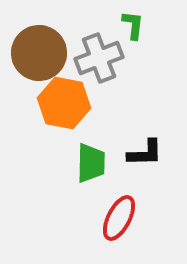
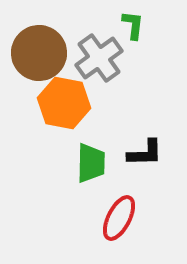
gray cross: rotated 15 degrees counterclockwise
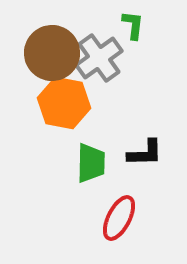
brown circle: moved 13 px right
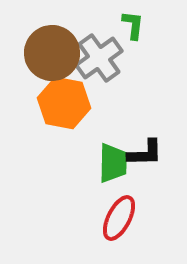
green trapezoid: moved 22 px right
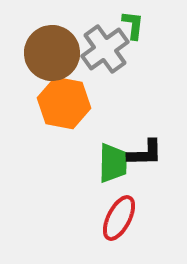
gray cross: moved 6 px right, 9 px up
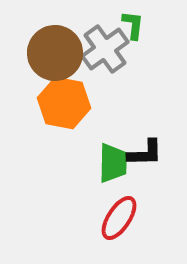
brown circle: moved 3 px right
red ellipse: rotated 6 degrees clockwise
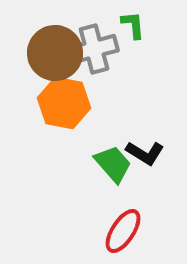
green L-shape: rotated 12 degrees counterclockwise
gray cross: moved 11 px left; rotated 21 degrees clockwise
black L-shape: rotated 33 degrees clockwise
green trapezoid: moved 1 px down; rotated 42 degrees counterclockwise
red ellipse: moved 4 px right, 13 px down
